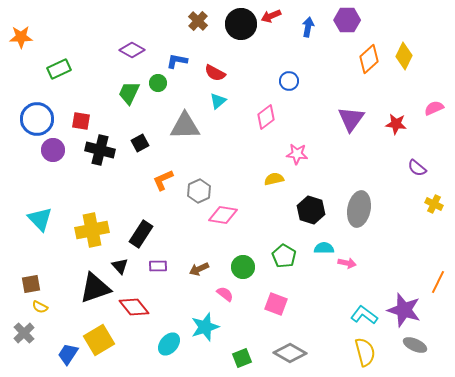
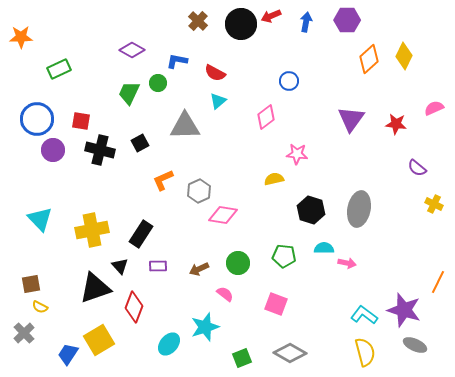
blue arrow at (308, 27): moved 2 px left, 5 px up
green pentagon at (284, 256): rotated 25 degrees counterclockwise
green circle at (243, 267): moved 5 px left, 4 px up
red diamond at (134, 307): rotated 60 degrees clockwise
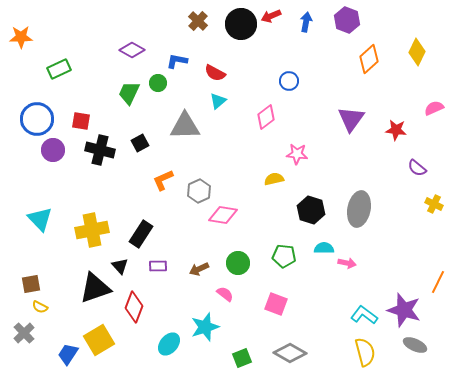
purple hexagon at (347, 20): rotated 20 degrees clockwise
yellow diamond at (404, 56): moved 13 px right, 4 px up
red star at (396, 124): moved 6 px down
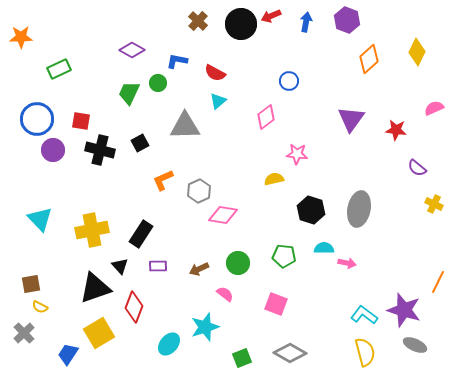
yellow square at (99, 340): moved 7 px up
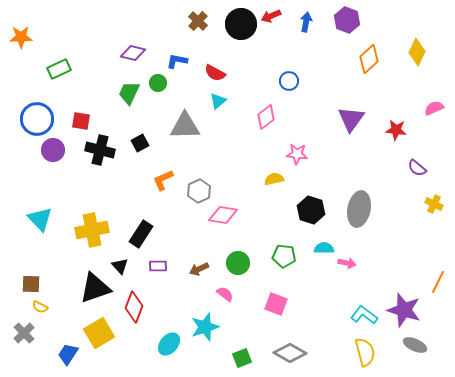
purple diamond at (132, 50): moved 1 px right, 3 px down; rotated 15 degrees counterclockwise
brown square at (31, 284): rotated 12 degrees clockwise
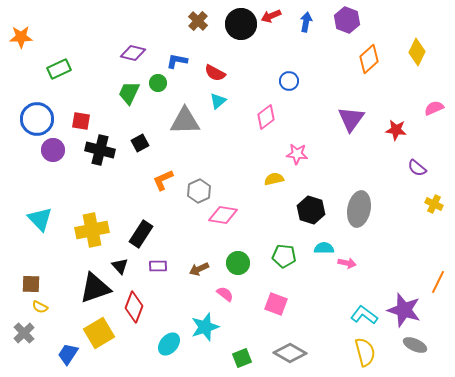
gray triangle at (185, 126): moved 5 px up
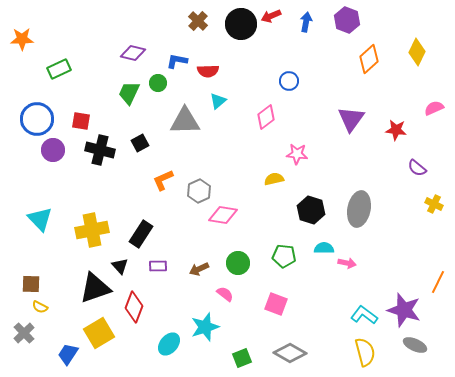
orange star at (21, 37): moved 1 px right, 2 px down
red semicircle at (215, 73): moved 7 px left, 2 px up; rotated 30 degrees counterclockwise
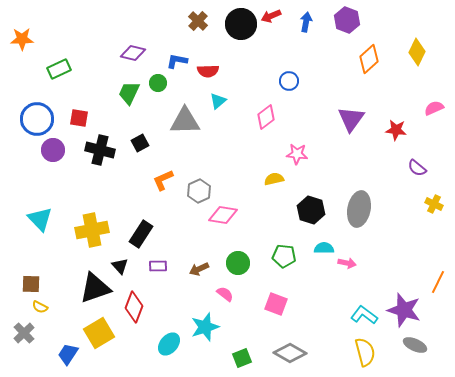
red square at (81, 121): moved 2 px left, 3 px up
